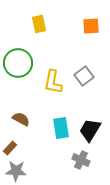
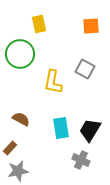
green circle: moved 2 px right, 9 px up
gray square: moved 1 px right, 7 px up; rotated 24 degrees counterclockwise
gray star: moved 2 px right; rotated 15 degrees counterclockwise
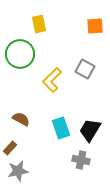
orange square: moved 4 px right
yellow L-shape: moved 1 px left, 2 px up; rotated 35 degrees clockwise
cyan rectangle: rotated 10 degrees counterclockwise
gray cross: rotated 12 degrees counterclockwise
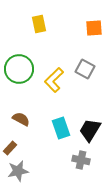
orange square: moved 1 px left, 2 px down
green circle: moved 1 px left, 15 px down
yellow L-shape: moved 2 px right
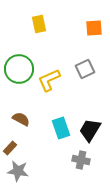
gray square: rotated 36 degrees clockwise
yellow L-shape: moved 5 px left; rotated 20 degrees clockwise
gray star: rotated 20 degrees clockwise
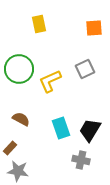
yellow L-shape: moved 1 px right, 1 px down
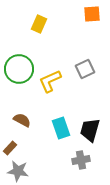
yellow rectangle: rotated 36 degrees clockwise
orange square: moved 2 px left, 14 px up
brown semicircle: moved 1 px right, 1 px down
black trapezoid: rotated 15 degrees counterclockwise
gray cross: rotated 24 degrees counterclockwise
